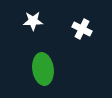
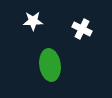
green ellipse: moved 7 px right, 4 px up
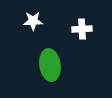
white cross: rotated 30 degrees counterclockwise
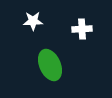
green ellipse: rotated 16 degrees counterclockwise
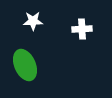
green ellipse: moved 25 px left
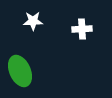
green ellipse: moved 5 px left, 6 px down
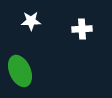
white star: moved 2 px left
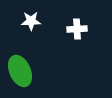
white cross: moved 5 px left
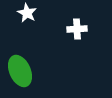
white star: moved 4 px left, 8 px up; rotated 30 degrees clockwise
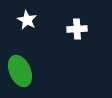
white star: moved 7 px down
